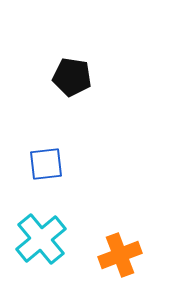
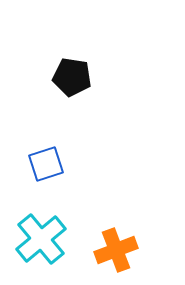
blue square: rotated 12 degrees counterclockwise
orange cross: moved 4 px left, 5 px up
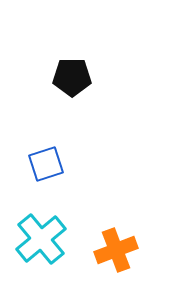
black pentagon: rotated 9 degrees counterclockwise
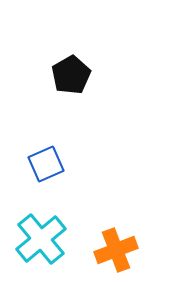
black pentagon: moved 1 px left, 2 px up; rotated 30 degrees counterclockwise
blue square: rotated 6 degrees counterclockwise
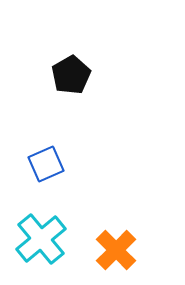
orange cross: rotated 24 degrees counterclockwise
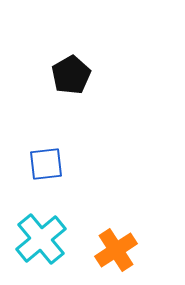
blue square: rotated 18 degrees clockwise
orange cross: rotated 12 degrees clockwise
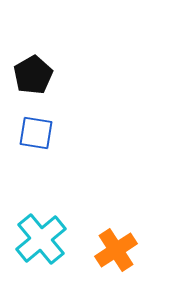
black pentagon: moved 38 px left
blue square: moved 10 px left, 31 px up; rotated 15 degrees clockwise
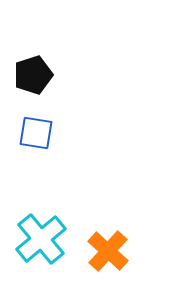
black pentagon: rotated 12 degrees clockwise
orange cross: moved 8 px left, 1 px down; rotated 15 degrees counterclockwise
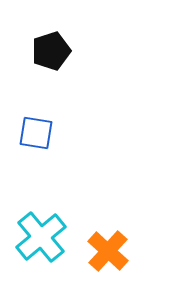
black pentagon: moved 18 px right, 24 px up
cyan cross: moved 2 px up
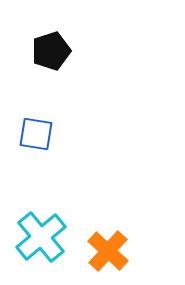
blue square: moved 1 px down
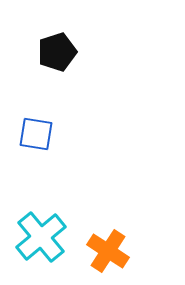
black pentagon: moved 6 px right, 1 px down
orange cross: rotated 9 degrees counterclockwise
